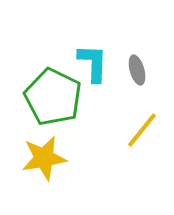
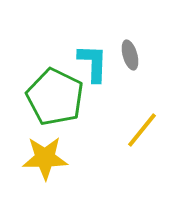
gray ellipse: moved 7 px left, 15 px up
green pentagon: moved 2 px right
yellow star: moved 1 px right; rotated 9 degrees clockwise
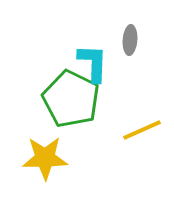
gray ellipse: moved 15 px up; rotated 20 degrees clockwise
green pentagon: moved 16 px right, 2 px down
yellow line: rotated 27 degrees clockwise
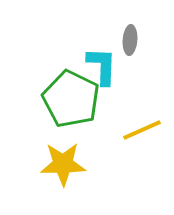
cyan L-shape: moved 9 px right, 3 px down
yellow star: moved 18 px right, 6 px down
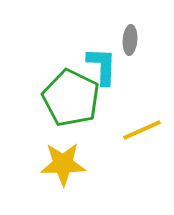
green pentagon: moved 1 px up
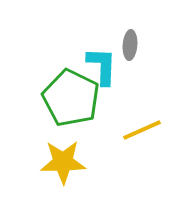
gray ellipse: moved 5 px down
yellow star: moved 2 px up
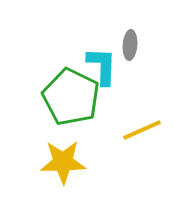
green pentagon: moved 1 px up
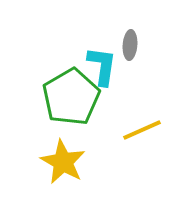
cyan L-shape: rotated 6 degrees clockwise
green pentagon: rotated 16 degrees clockwise
yellow star: rotated 30 degrees clockwise
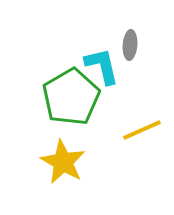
cyan L-shape: rotated 21 degrees counterclockwise
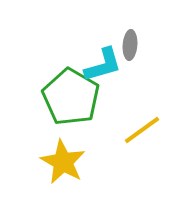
cyan L-shape: moved 1 px right, 1 px up; rotated 87 degrees clockwise
green pentagon: rotated 12 degrees counterclockwise
yellow line: rotated 12 degrees counterclockwise
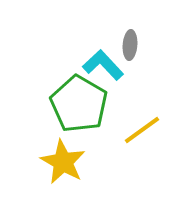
cyan L-shape: rotated 117 degrees counterclockwise
green pentagon: moved 8 px right, 7 px down
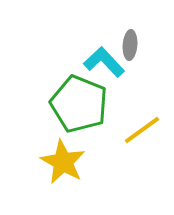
cyan L-shape: moved 1 px right, 3 px up
green pentagon: rotated 8 degrees counterclockwise
